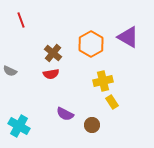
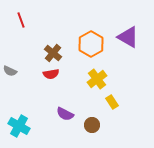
yellow cross: moved 6 px left, 2 px up; rotated 24 degrees counterclockwise
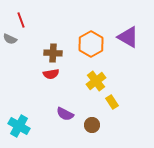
brown cross: rotated 36 degrees counterclockwise
gray semicircle: moved 32 px up
yellow cross: moved 1 px left, 2 px down
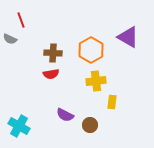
orange hexagon: moved 6 px down
yellow cross: rotated 30 degrees clockwise
yellow rectangle: rotated 40 degrees clockwise
purple semicircle: moved 1 px down
brown circle: moved 2 px left
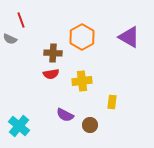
purple triangle: moved 1 px right
orange hexagon: moved 9 px left, 13 px up
yellow cross: moved 14 px left
cyan cross: rotated 10 degrees clockwise
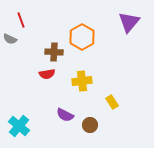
purple triangle: moved 15 px up; rotated 40 degrees clockwise
brown cross: moved 1 px right, 1 px up
red semicircle: moved 4 px left
yellow rectangle: rotated 40 degrees counterclockwise
